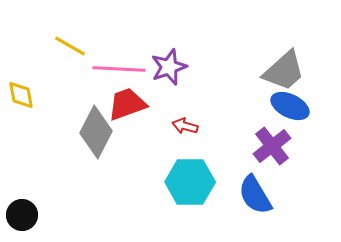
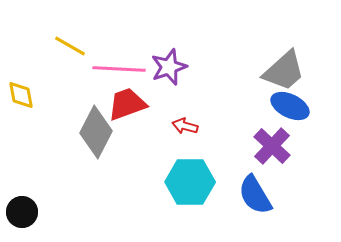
purple cross: rotated 9 degrees counterclockwise
black circle: moved 3 px up
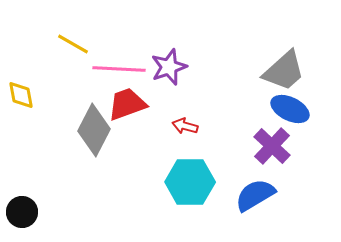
yellow line: moved 3 px right, 2 px up
blue ellipse: moved 3 px down
gray diamond: moved 2 px left, 2 px up
blue semicircle: rotated 90 degrees clockwise
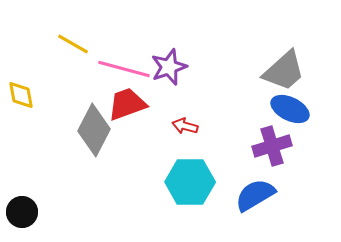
pink line: moved 5 px right; rotated 12 degrees clockwise
purple cross: rotated 30 degrees clockwise
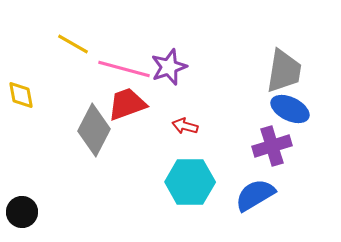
gray trapezoid: rotated 39 degrees counterclockwise
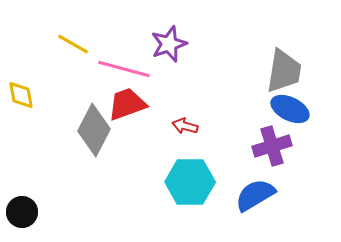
purple star: moved 23 px up
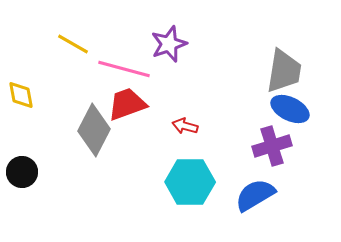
black circle: moved 40 px up
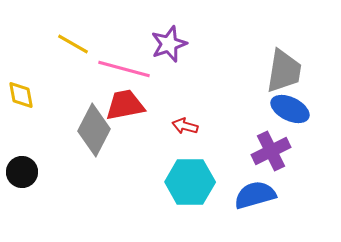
red trapezoid: moved 2 px left, 1 px down; rotated 9 degrees clockwise
purple cross: moved 1 px left, 5 px down; rotated 9 degrees counterclockwise
blue semicircle: rotated 15 degrees clockwise
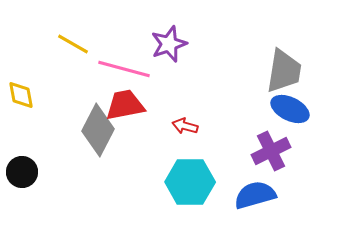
gray diamond: moved 4 px right
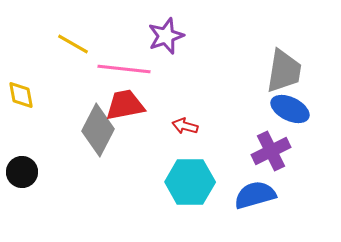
purple star: moved 3 px left, 8 px up
pink line: rotated 9 degrees counterclockwise
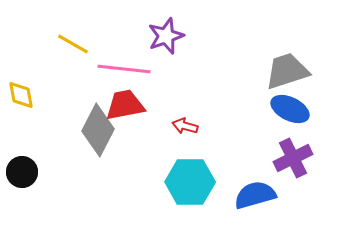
gray trapezoid: moved 3 px right; rotated 117 degrees counterclockwise
purple cross: moved 22 px right, 7 px down
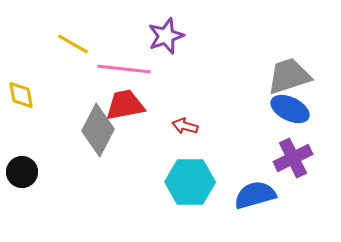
gray trapezoid: moved 2 px right, 5 px down
